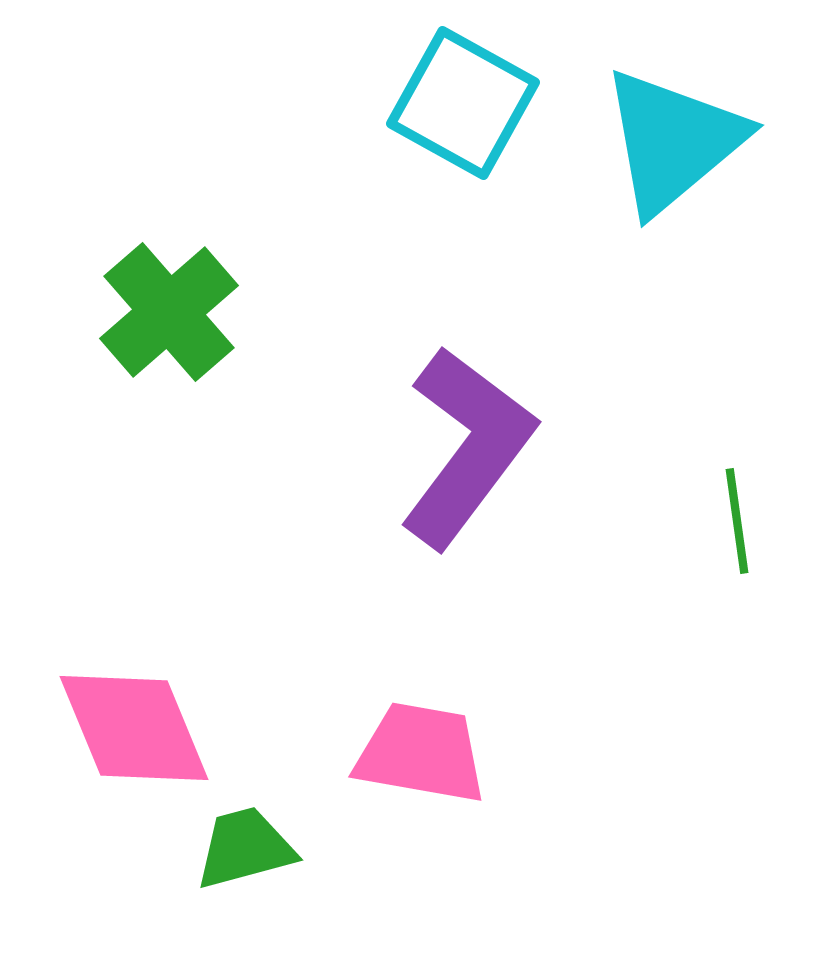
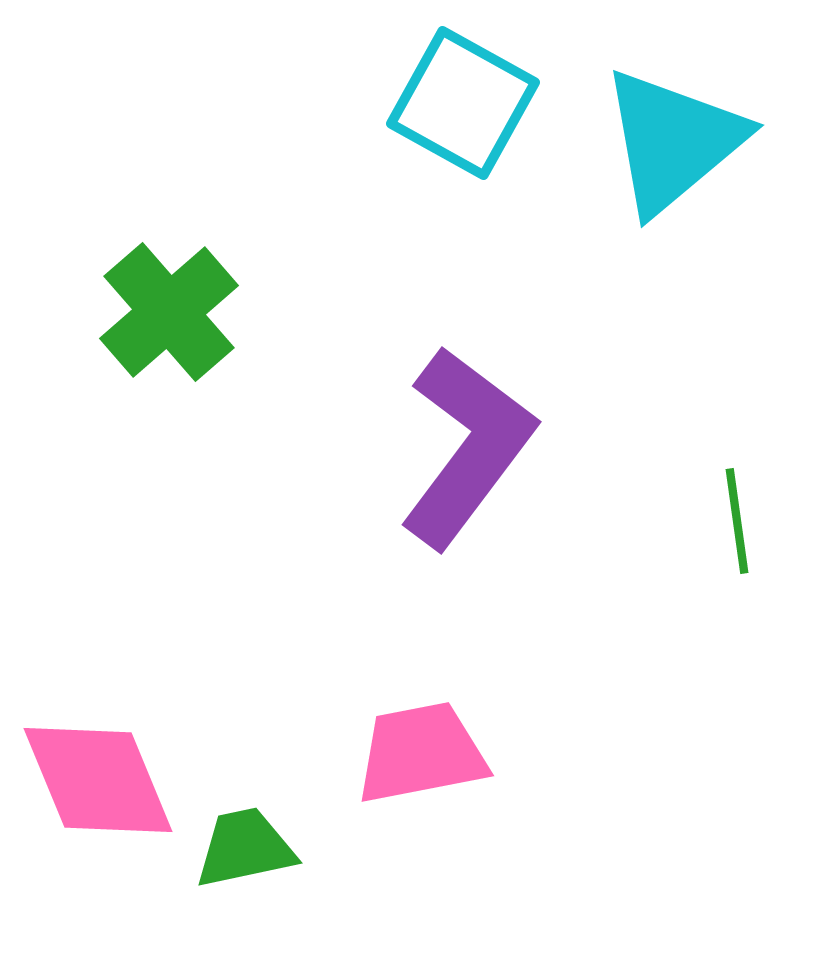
pink diamond: moved 36 px left, 52 px down
pink trapezoid: rotated 21 degrees counterclockwise
green trapezoid: rotated 3 degrees clockwise
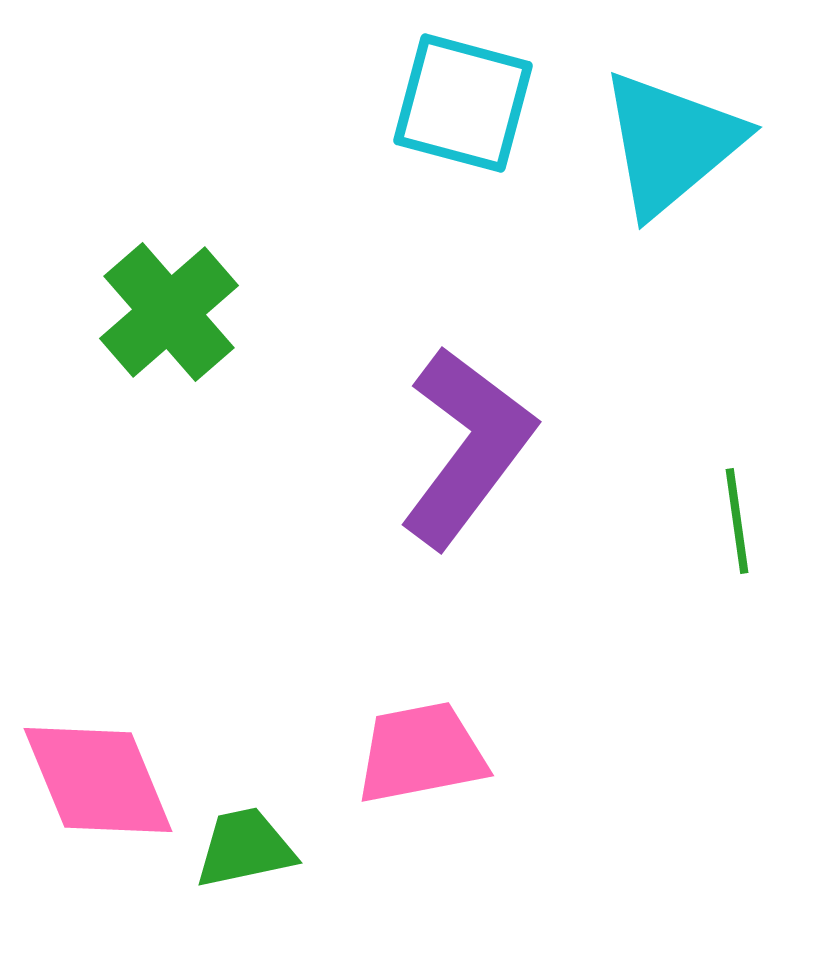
cyan square: rotated 14 degrees counterclockwise
cyan triangle: moved 2 px left, 2 px down
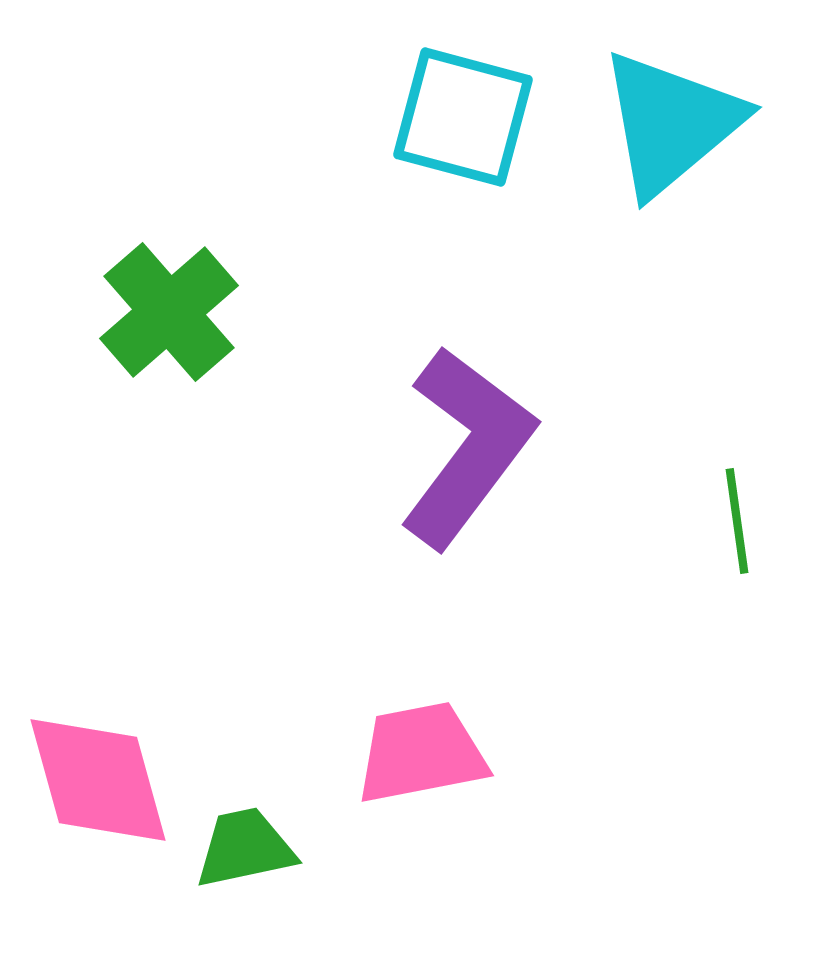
cyan square: moved 14 px down
cyan triangle: moved 20 px up
pink diamond: rotated 7 degrees clockwise
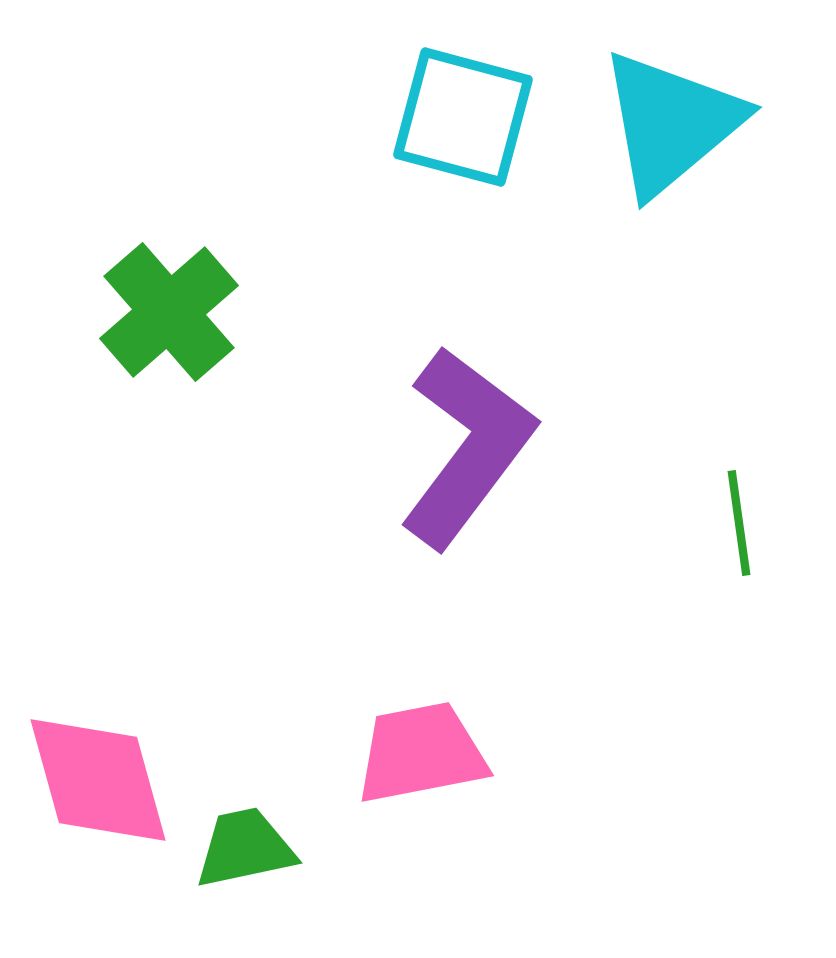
green line: moved 2 px right, 2 px down
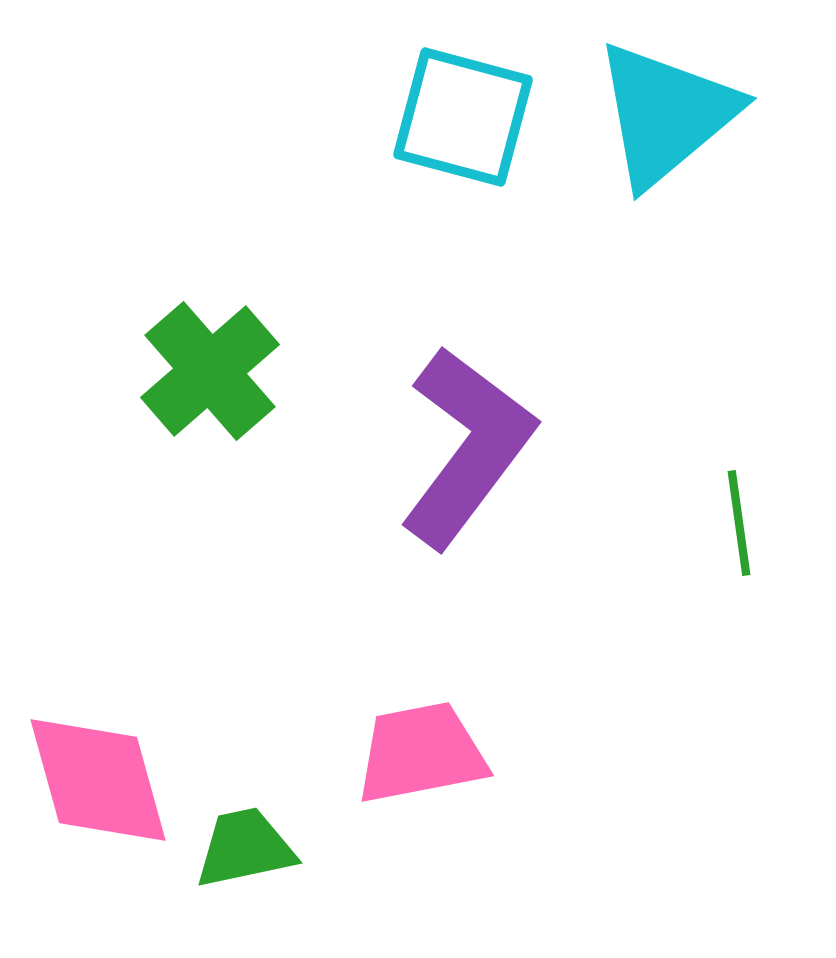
cyan triangle: moved 5 px left, 9 px up
green cross: moved 41 px right, 59 px down
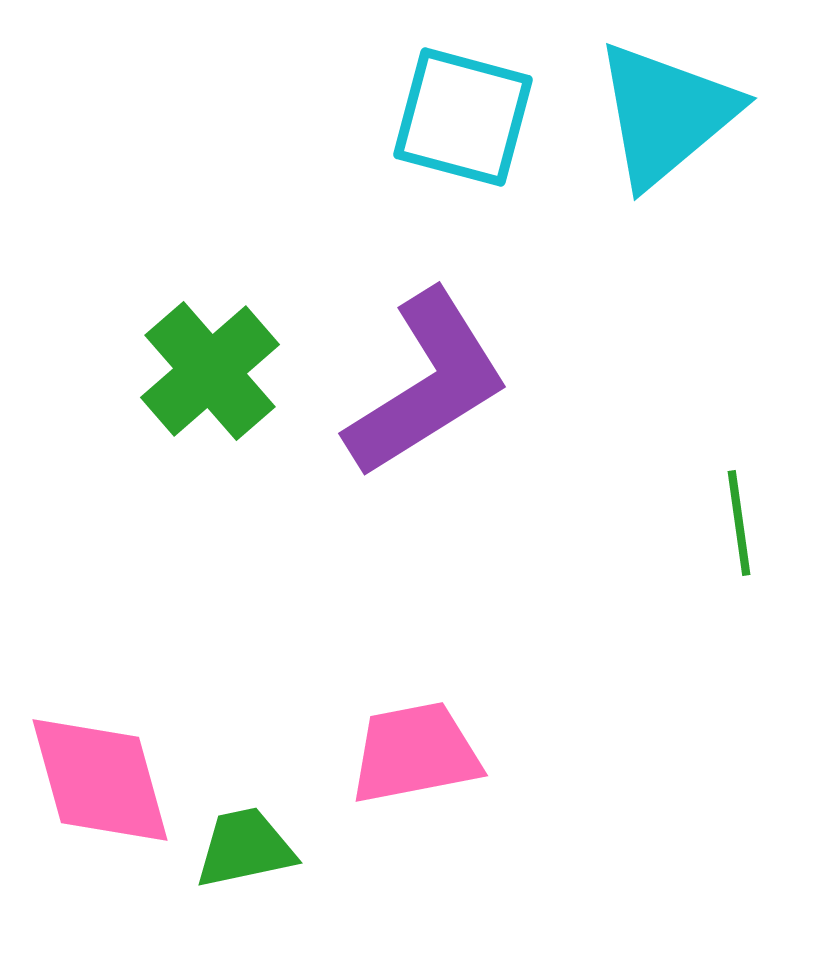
purple L-shape: moved 40 px left, 63 px up; rotated 21 degrees clockwise
pink trapezoid: moved 6 px left
pink diamond: moved 2 px right
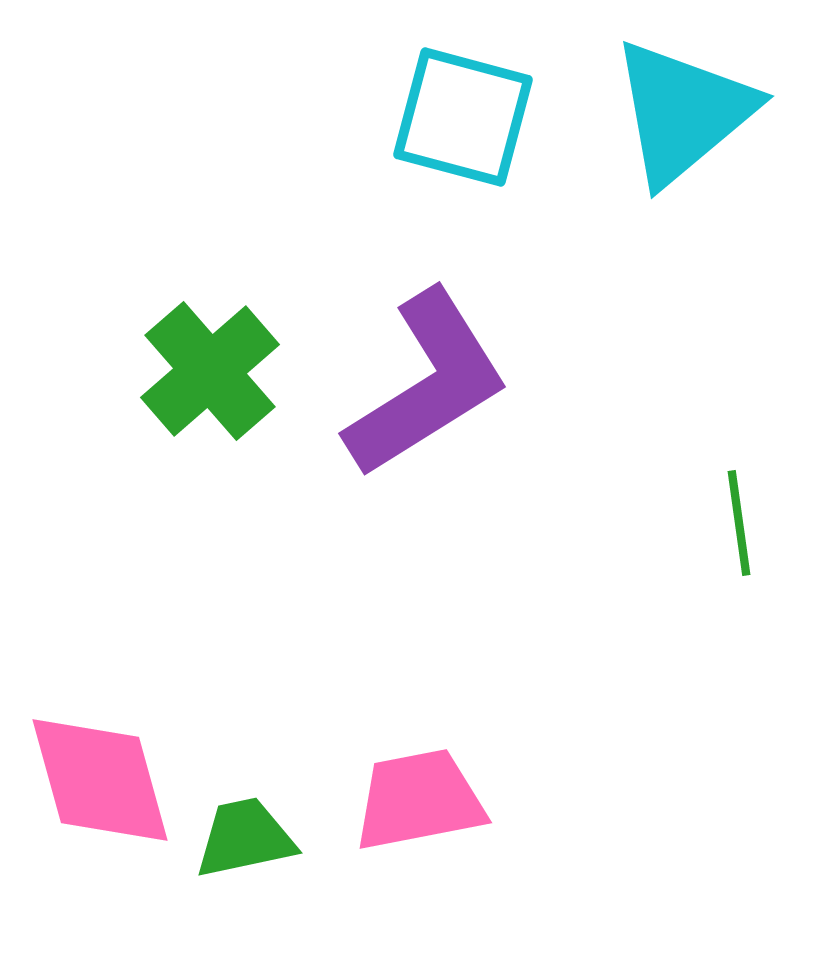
cyan triangle: moved 17 px right, 2 px up
pink trapezoid: moved 4 px right, 47 px down
green trapezoid: moved 10 px up
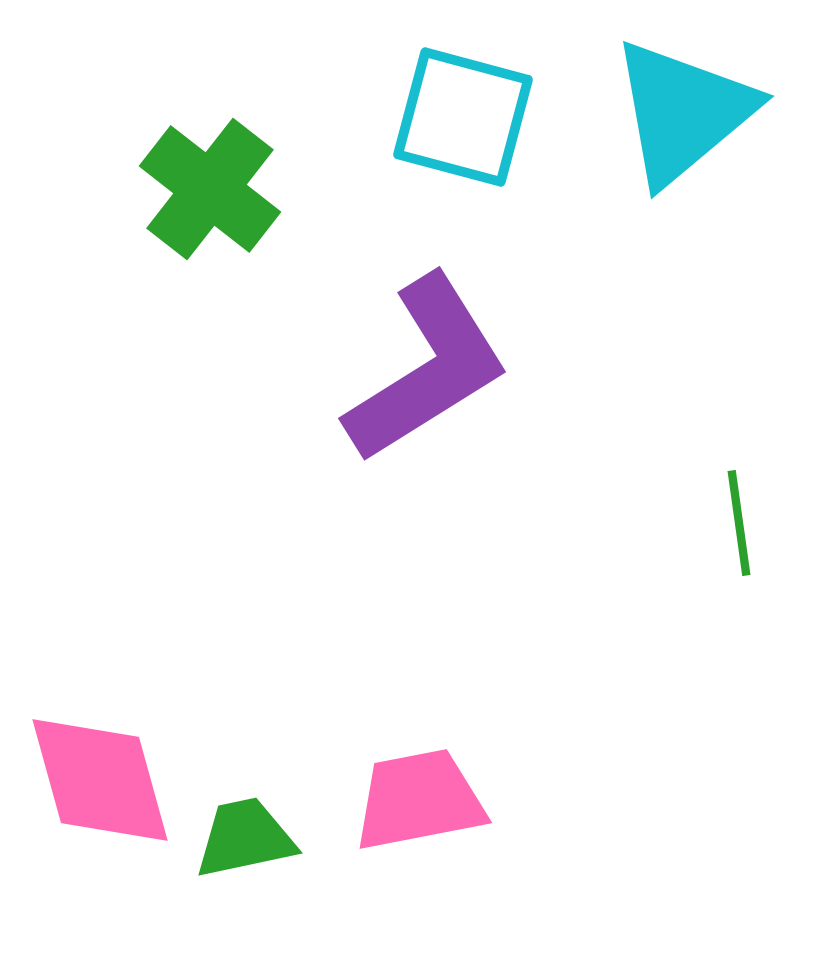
green cross: moved 182 px up; rotated 11 degrees counterclockwise
purple L-shape: moved 15 px up
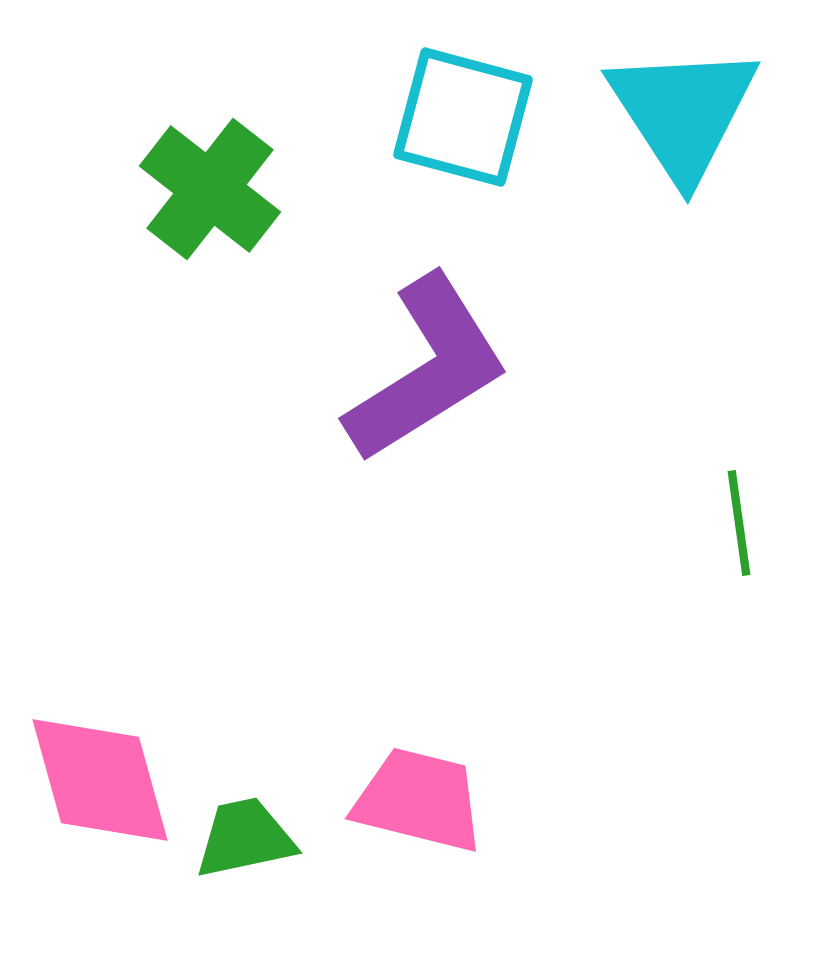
cyan triangle: rotated 23 degrees counterclockwise
pink trapezoid: rotated 25 degrees clockwise
